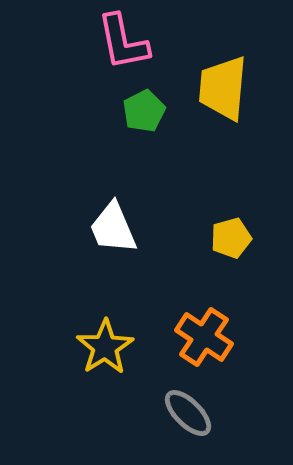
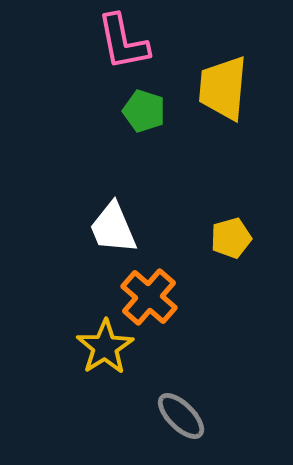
green pentagon: rotated 27 degrees counterclockwise
orange cross: moved 55 px left, 40 px up; rotated 8 degrees clockwise
gray ellipse: moved 7 px left, 3 px down
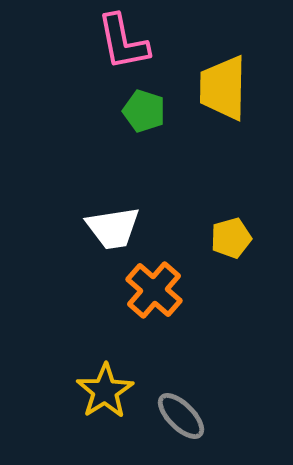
yellow trapezoid: rotated 4 degrees counterclockwise
white trapezoid: rotated 76 degrees counterclockwise
orange cross: moved 5 px right, 7 px up
yellow star: moved 44 px down
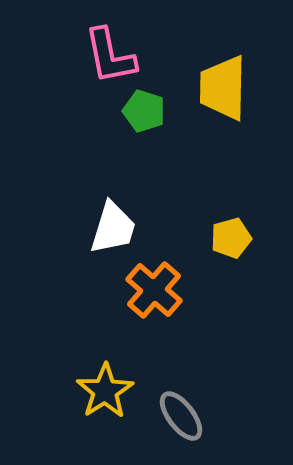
pink L-shape: moved 13 px left, 14 px down
white trapezoid: rotated 64 degrees counterclockwise
gray ellipse: rotated 8 degrees clockwise
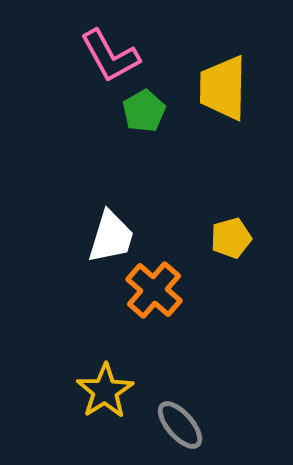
pink L-shape: rotated 18 degrees counterclockwise
green pentagon: rotated 24 degrees clockwise
white trapezoid: moved 2 px left, 9 px down
gray ellipse: moved 1 px left, 9 px down; rotated 4 degrees counterclockwise
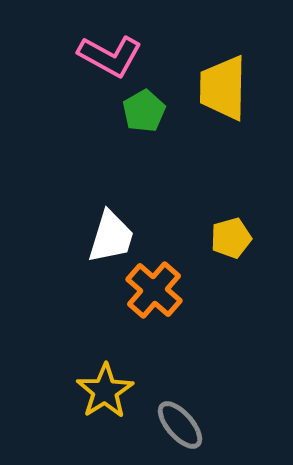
pink L-shape: rotated 32 degrees counterclockwise
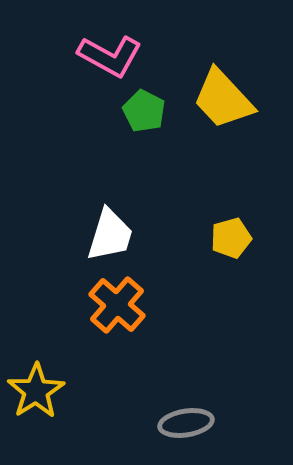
yellow trapezoid: moved 11 px down; rotated 44 degrees counterclockwise
green pentagon: rotated 15 degrees counterclockwise
white trapezoid: moved 1 px left, 2 px up
orange cross: moved 37 px left, 15 px down
yellow star: moved 69 px left
gray ellipse: moved 6 px right, 2 px up; rotated 58 degrees counterclockwise
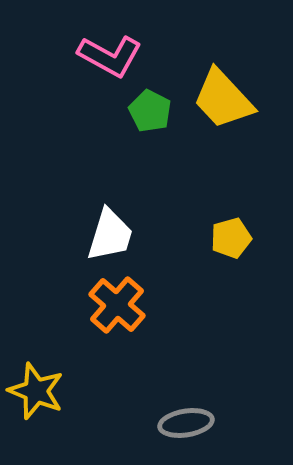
green pentagon: moved 6 px right
yellow star: rotated 18 degrees counterclockwise
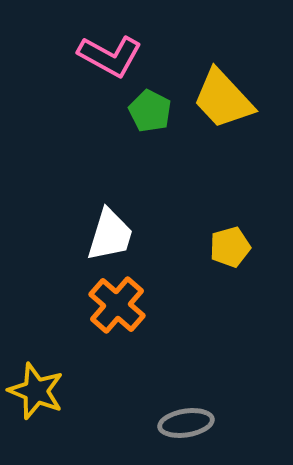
yellow pentagon: moved 1 px left, 9 px down
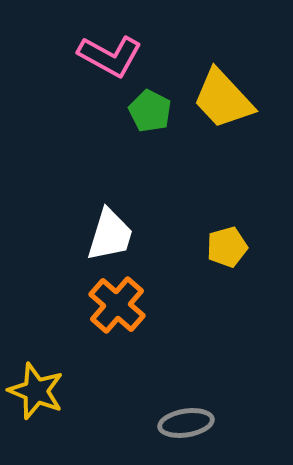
yellow pentagon: moved 3 px left
